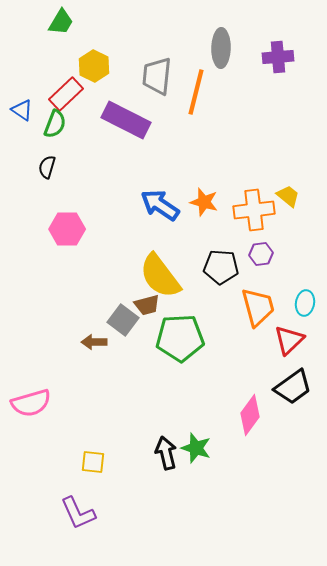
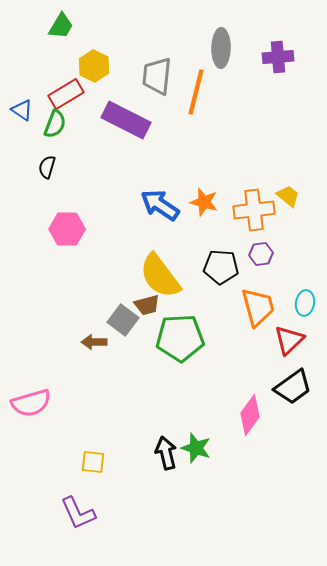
green trapezoid: moved 4 px down
red rectangle: rotated 12 degrees clockwise
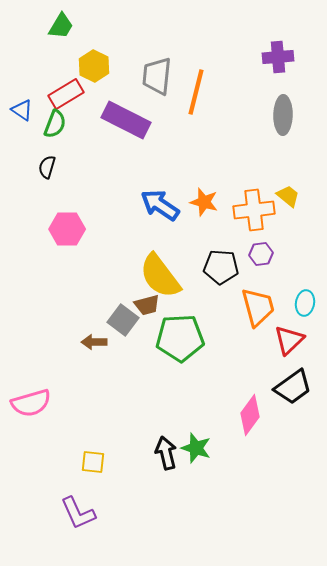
gray ellipse: moved 62 px right, 67 px down
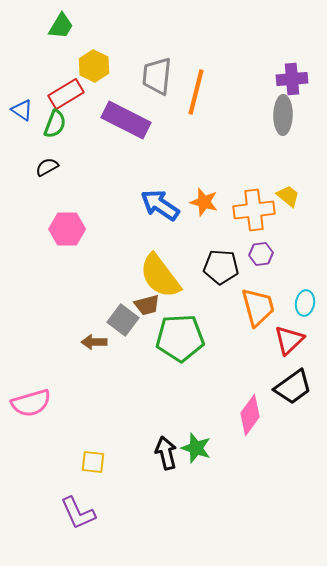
purple cross: moved 14 px right, 22 px down
black semicircle: rotated 45 degrees clockwise
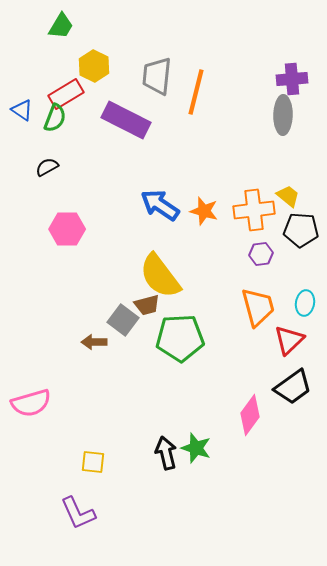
green semicircle: moved 6 px up
orange star: moved 9 px down
black pentagon: moved 80 px right, 37 px up
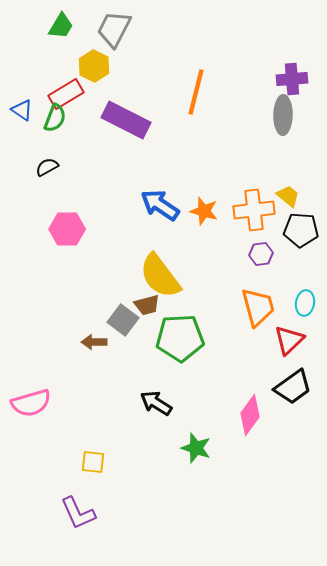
gray trapezoid: moved 43 px left, 47 px up; rotated 21 degrees clockwise
black arrow: moved 10 px left, 50 px up; rotated 44 degrees counterclockwise
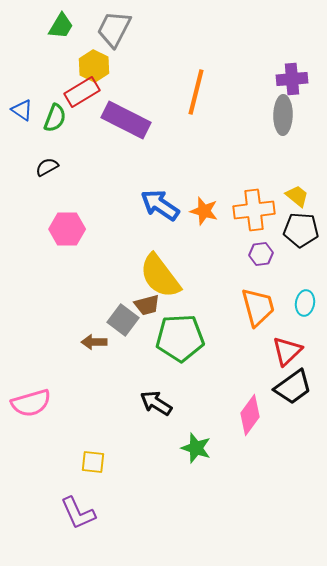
red rectangle: moved 16 px right, 2 px up
yellow trapezoid: moved 9 px right
red triangle: moved 2 px left, 11 px down
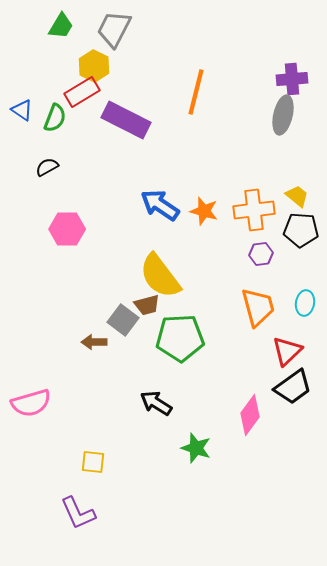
gray ellipse: rotated 12 degrees clockwise
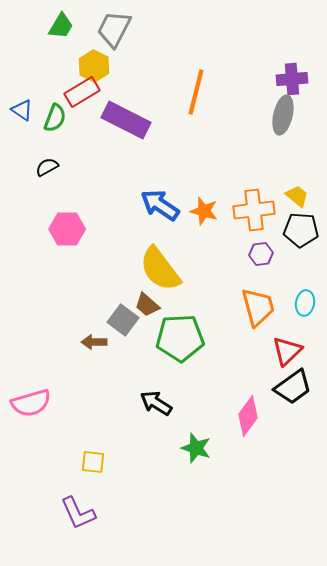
yellow semicircle: moved 7 px up
brown trapezoid: rotated 56 degrees clockwise
pink diamond: moved 2 px left, 1 px down
